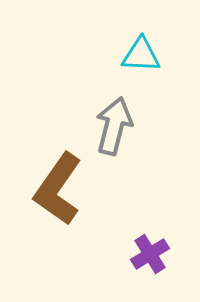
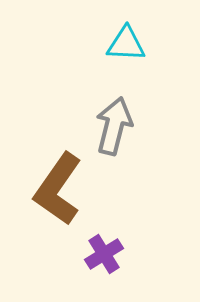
cyan triangle: moved 15 px left, 11 px up
purple cross: moved 46 px left
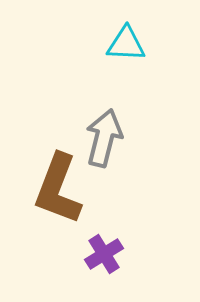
gray arrow: moved 10 px left, 12 px down
brown L-shape: rotated 14 degrees counterclockwise
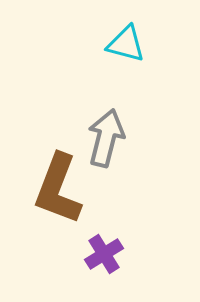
cyan triangle: rotated 12 degrees clockwise
gray arrow: moved 2 px right
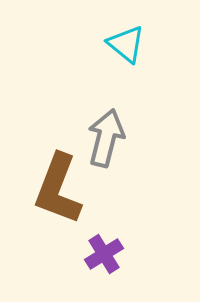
cyan triangle: rotated 24 degrees clockwise
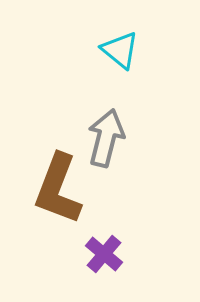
cyan triangle: moved 6 px left, 6 px down
purple cross: rotated 18 degrees counterclockwise
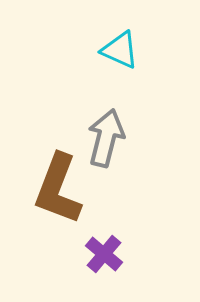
cyan triangle: rotated 15 degrees counterclockwise
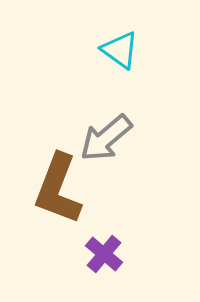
cyan triangle: rotated 12 degrees clockwise
gray arrow: rotated 144 degrees counterclockwise
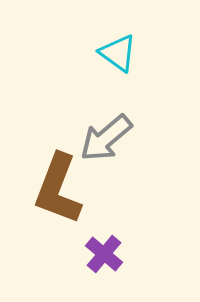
cyan triangle: moved 2 px left, 3 px down
